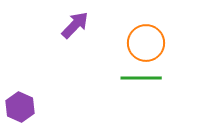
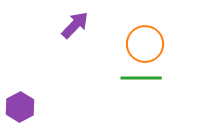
orange circle: moved 1 px left, 1 px down
purple hexagon: rotated 8 degrees clockwise
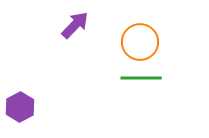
orange circle: moved 5 px left, 2 px up
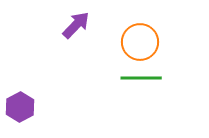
purple arrow: moved 1 px right
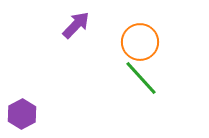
green line: rotated 48 degrees clockwise
purple hexagon: moved 2 px right, 7 px down
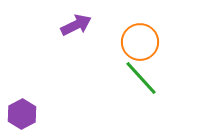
purple arrow: rotated 20 degrees clockwise
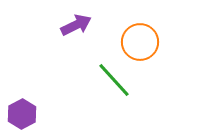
green line: moved 27 px left, 2 px down
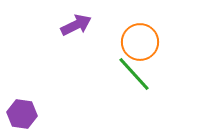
green line: moved 20 px right, 6 px up
purple hexagon: rotated 24 degrees counterclockwise
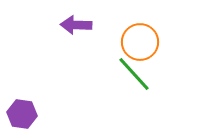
purple arrow: rotated 152 degrees counterclockwise
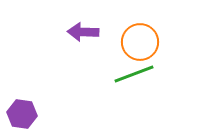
purple arrow: moved 7 px right, 7 px down
green line: rotated 69 degrees counterclockwise
